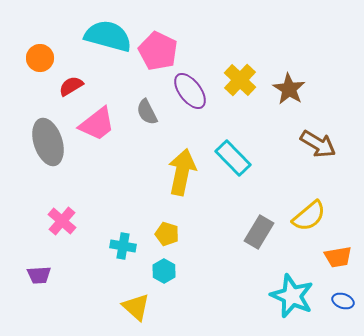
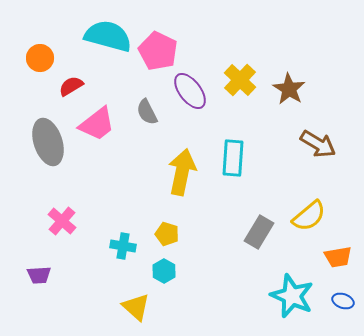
cyan rectangle: rotated 48 degrees clockwise
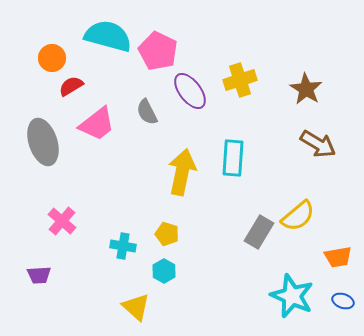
orange circle: moved 12 px right
yellow cross: rotated 28 degrees clockwise
brown star: moved 17 px right
gray ellipse: moved 5 px left
yellow semicircle: moved 11 px left
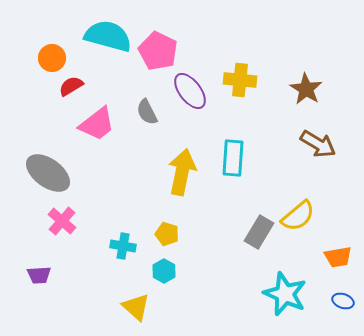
yellow cross: rotated 24 degrees clockwise
gray ellipse: moved 5 px right, 31 px down; rotated 36 degrees counterclockwise
cyan star: moved 7 px left, 2 px up
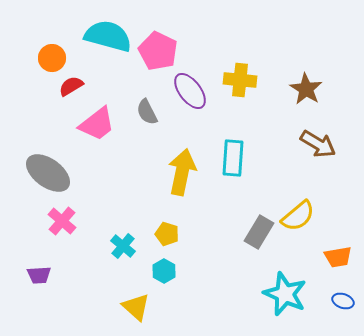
cyan cross: rotated 30 degrees clockwise
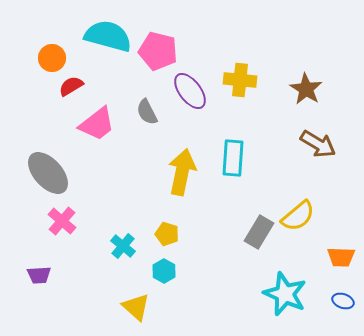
pink pentagon: rotated 12 degrees counterclockwise
gray ellipse: rotated 12 degrees clockwise
orange trapezoid: moved 3 px right; rotated 12 degrees clockwise
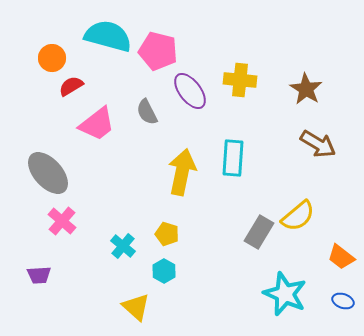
orange trapezoid: rotated 36 degrees clockwise
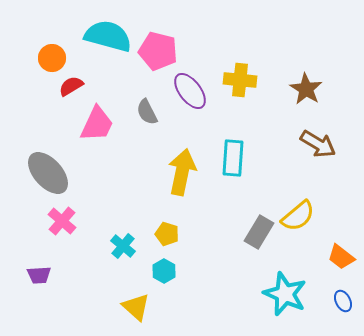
pink trapezoid: rotated 27 degrees counterclockwise
blue ellipse: rotated 45 degrees clockwise
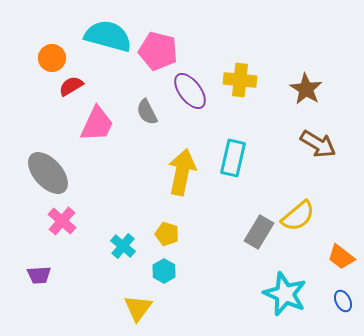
cyan rectangle: rotated 9 degrees clockwise
yellow triangle: moved 2 px right, 1 px down; rotated 24 degrees clockwise
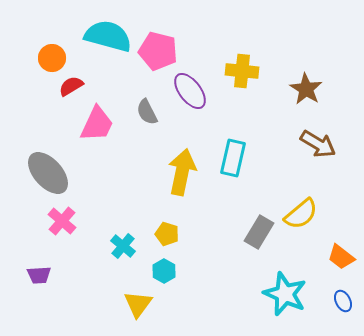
yellow cross: moved 2 px right, 9 px up
yellow semicircle: moved 3 px right, 2 px up
yellow triangle: moved 4 px up
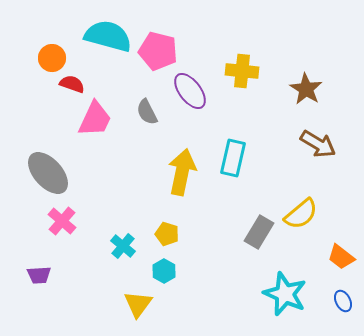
red semicircle: moved 1 px right, 2 px up; rotated 50 degrees clockwise
pink trapezoid: moved 2 px left, 5 px up
